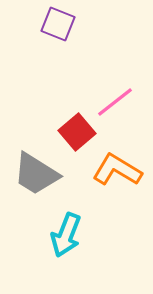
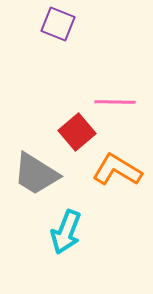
pink line: rotated 39 degrees clockwise
cyan arrow: moved 3 px up
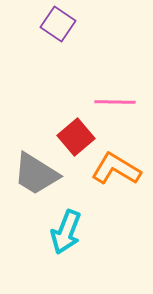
purple square: rotated 12 degrees clockwise
red square: moved 1 px left, 5 px down
orange L-shape: moved 1 px left, 1 px up
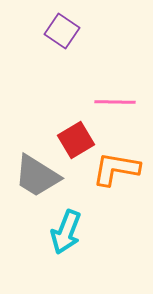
purple square: moved 4 px right, 7 px down
red square: moved 3 px down; rotated 9 degrees clockwise
orange L-shape: rotated 21 degrees counterclockwise
gray trapezoid: moved 1 px right, 2 px down
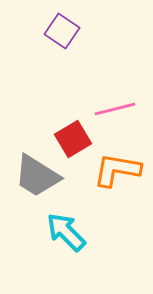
pink line: moved 7 px down; rotated 15 degrees counterclockwise
red square: moved 3 px left, 1 px up
orange L-shape: moved 1 px right, 1 px down
cyan arrow: rotated 114 degrees clockwise
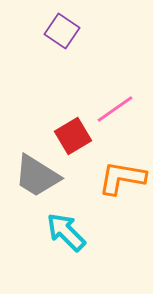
pink line: rotated 21 degrees counterclockwise
red square: moved 3 px up
orange L-shape: moved 5 px right, 8 px down
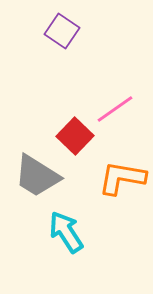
red square: moved 2 px right; rotated 15 degrees counterclockwise
cyan arrow: rotated 12 degrees clockwise
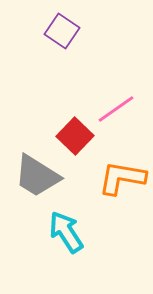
pink line: moved 1 px right
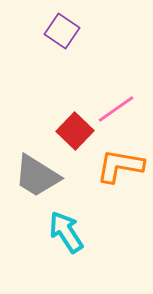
red square: moved 5 px up
orange L-shape: moved 2 px left, 12 px up
